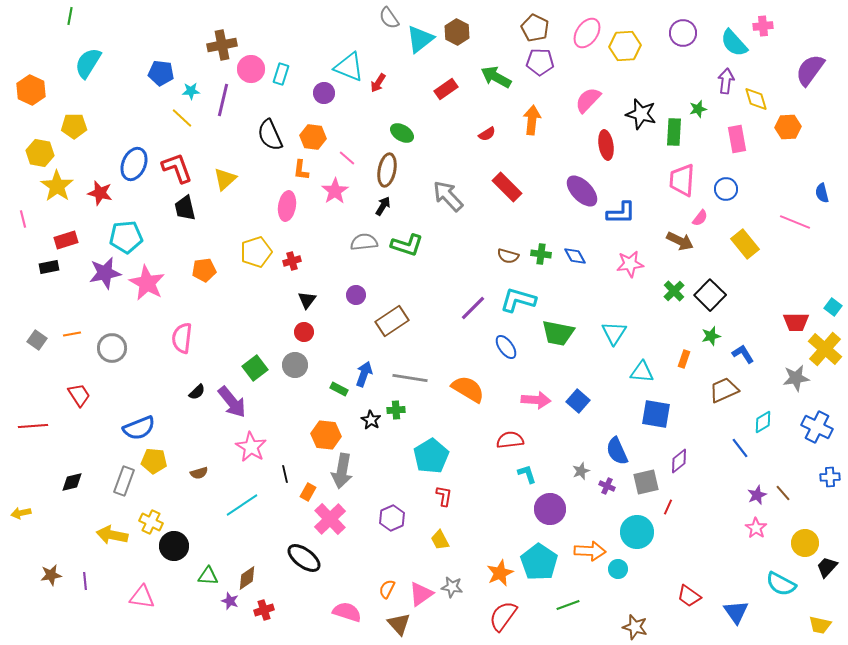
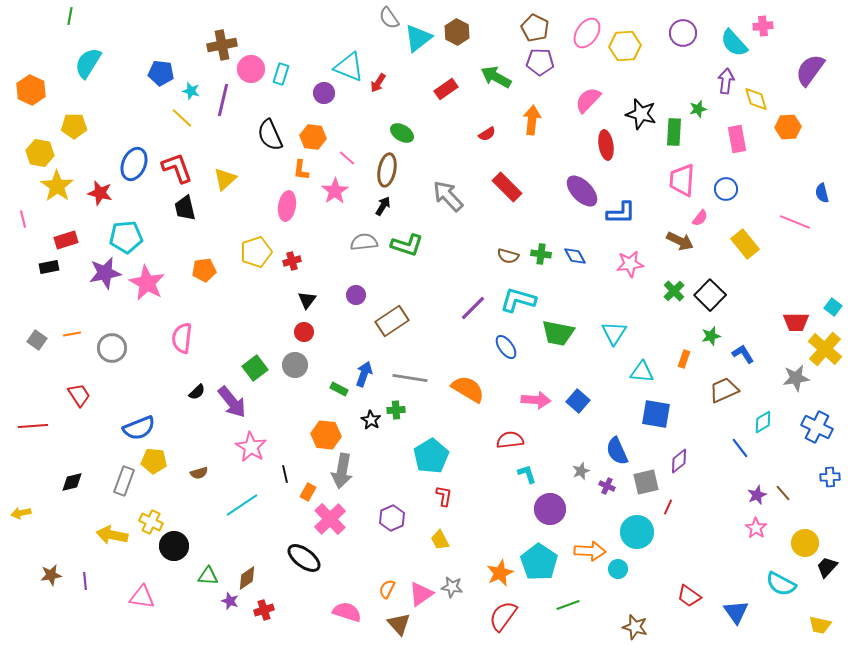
cyan triangle at (420, 39): moved 2 px left, 1 px up
cyan star at (191, 91): rotated 18 degrees clockwise
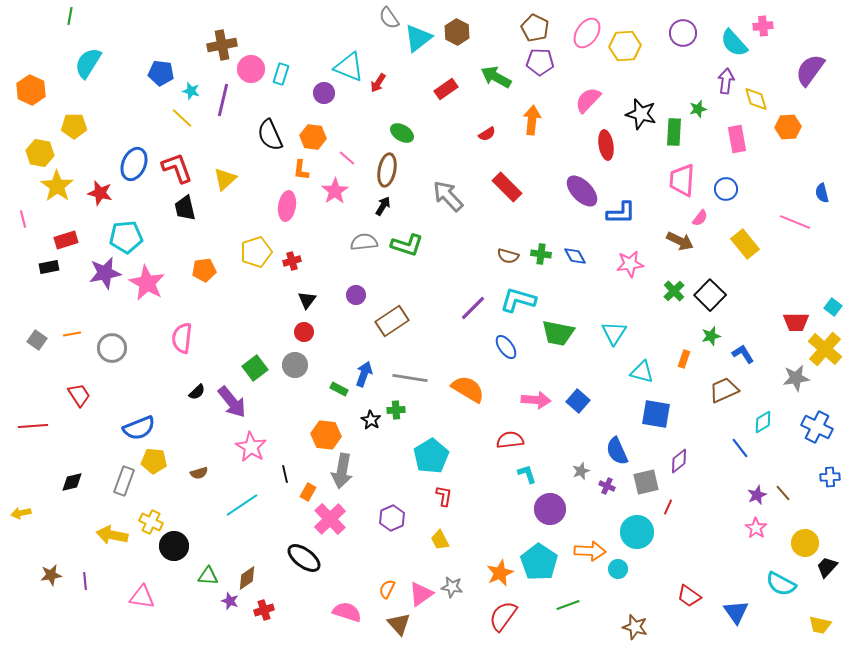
cyan triangle at (642, 372): rotated 10 degrees clockwise
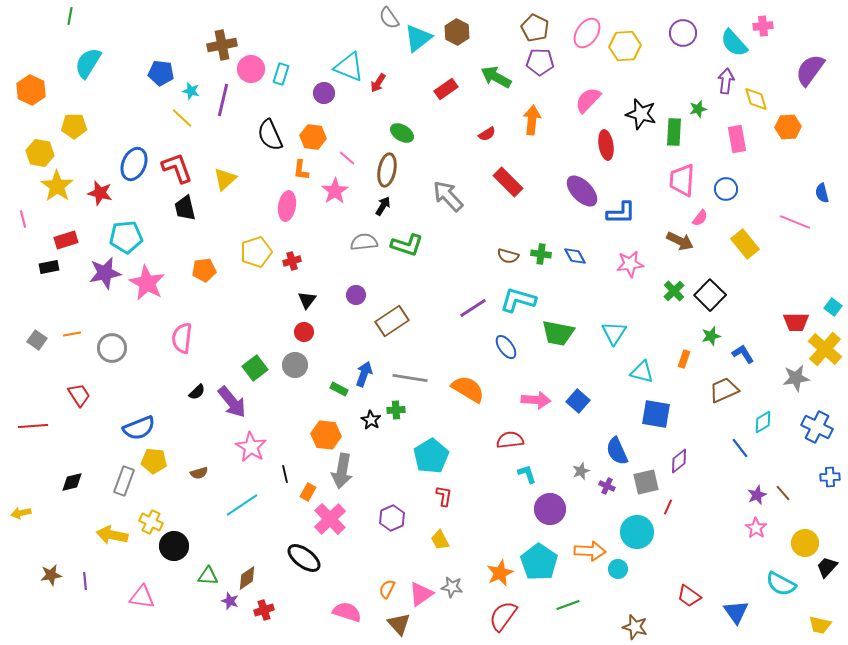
red rectangle at (507, 187): moved 1 px right, 5 px up
purple line at (473, 308): rotated 12 degrees clockwise
